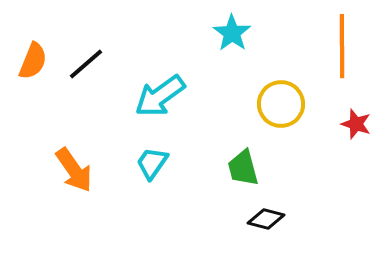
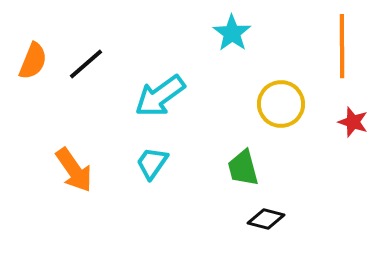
red star: moved 3 px left, 2 px up
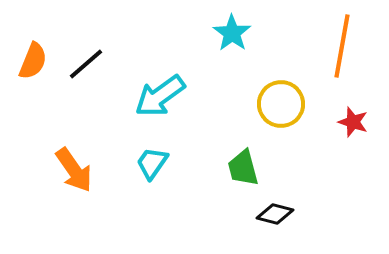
orange line: rotated 10 degrees clockwise
black diamond: moved 9 px right, 5 px up
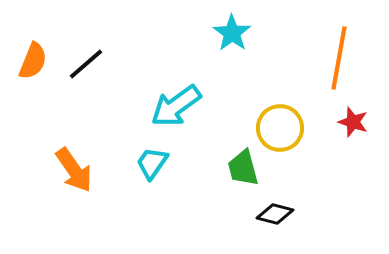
orange line: moved 3 px left, 12 px down
cyan arrow: moved 16 px right, 10 px down
yellow circle: moved 1 px left, 24 px down
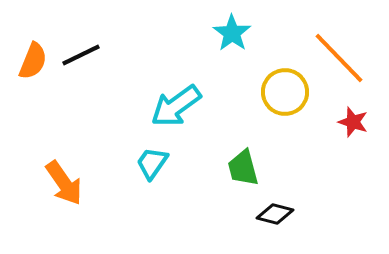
orange line: rotated 54 degrees counterclockwise
black line: moved 5 px left, 9 px up; rotated 15 degrees clockwise
yellow circle: moved 5 px right, 36 px up
orange arrow: moved 10 px left, 13 px down
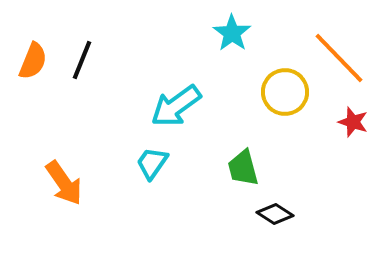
black line: moved 1 px right, 5 px down; rotated 42 degrees counterclockwise
black diamond: rotated 18 degrees clockwise
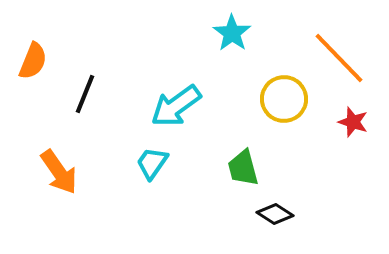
black line: moved 3 px right, 34 px down
yellow circle: moved 1 px left, 7 px down
orange arrow: moved 5 px left, 11 px up
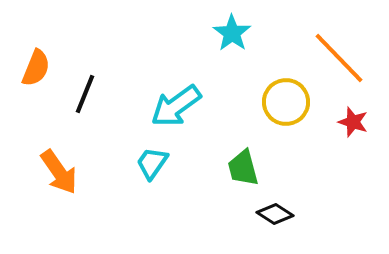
orange semicircle: moved 3 px right, 7 px down
yellow circle: moved 2 px right, 3 px down
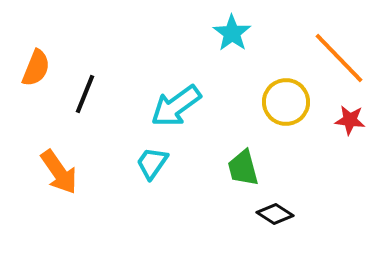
red star: moved 3 px left, 2 px up; rotated 12 degrees counterclockwise
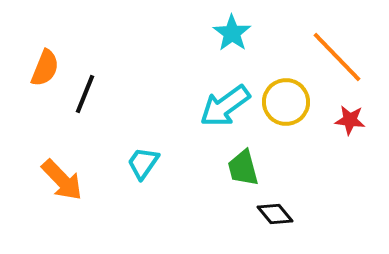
orange line: moved 2 px left, 1 px up
orange semicircle: moved 9 px right
cyan arrow: moved 49 px right
cyan trapezoid: moved 9 px left
orange arrow: moved 3 px right, 8 px down; rotated 9 degrees counterclockwise
black diamond: rotated 18 degrees clockwise
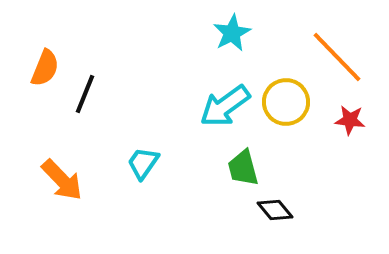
cyan star: rotated 9 degrees clockwise
black diamond: moved 4 px up
